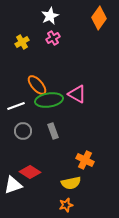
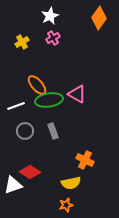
gray circle: moved 2 px right
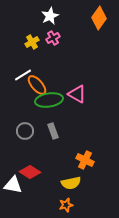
yellow cross: moved 10 px right
white line: moved 7 px right, 31 px up; rotated 12 degrees counterclockwise
white triangle: rotated 30 degrees clockwise
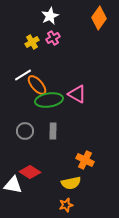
gray rectangle: rotated 21 degrees clockwise
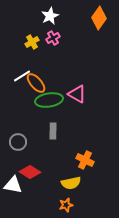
white line: moved 1 px left, 1 px down
orange ellipse: moved 1 px left, 2 px up
gray circle: moved 7 px left, 11 px down
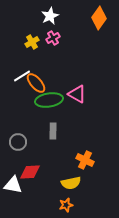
red diamond: rotated 35 degrees counterclockwise
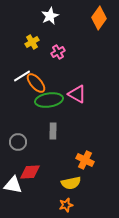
pink cross: moved 5 px right, 14 px down
